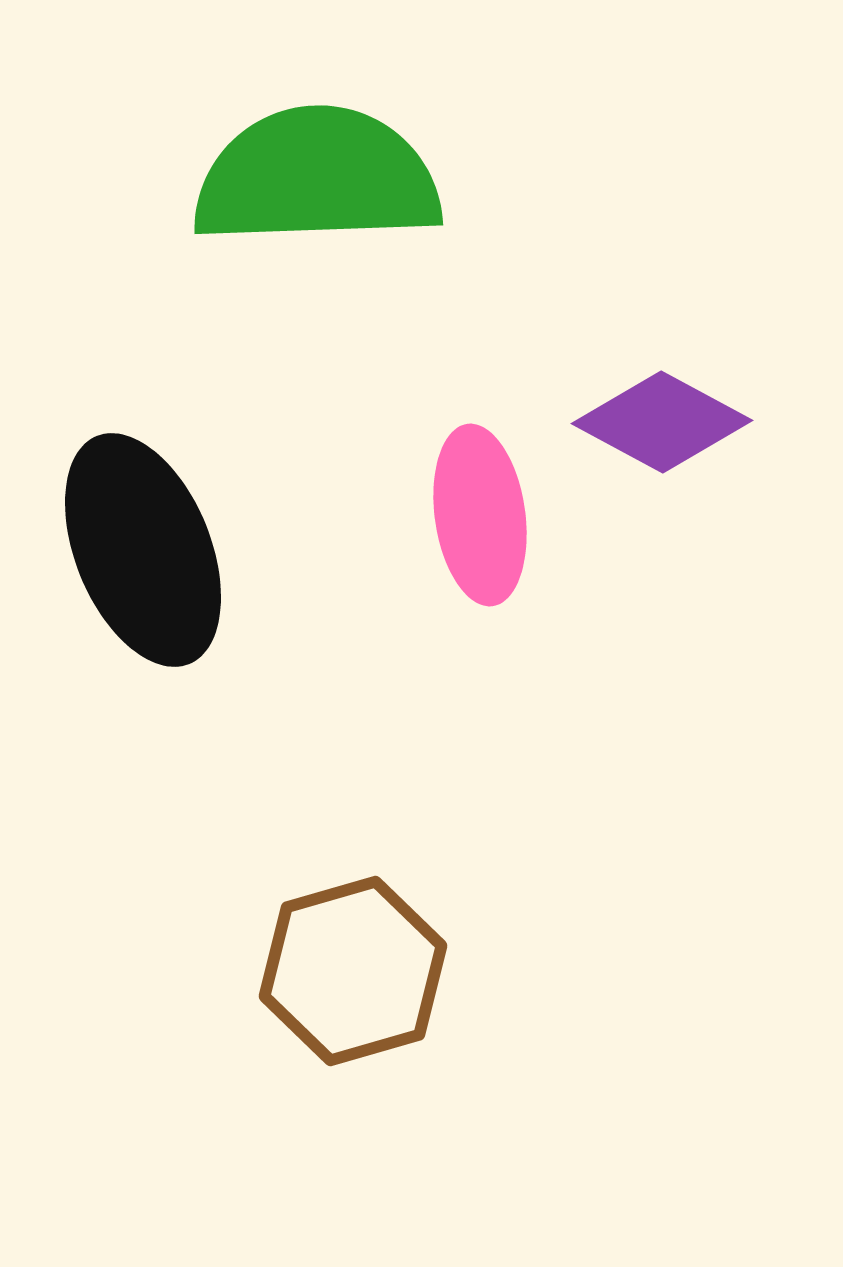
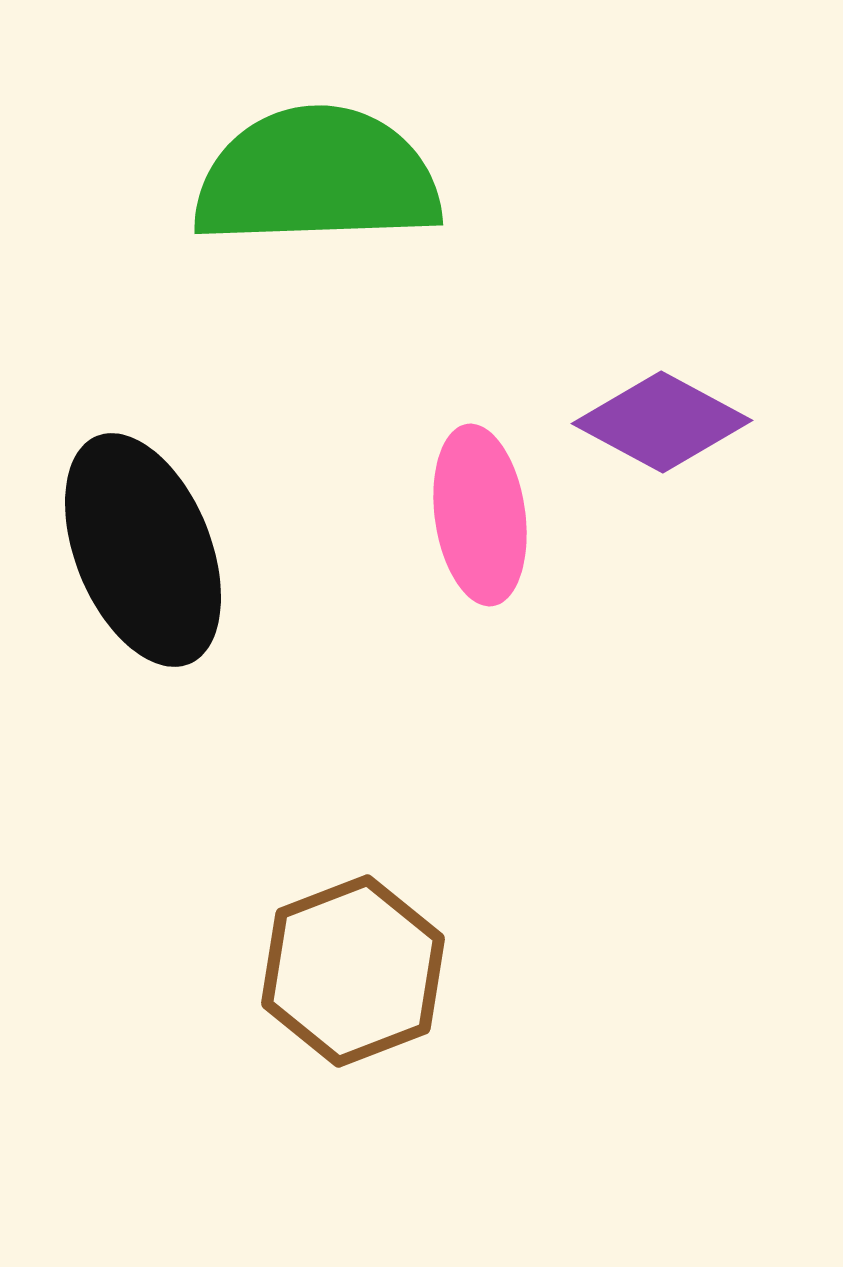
brown hexagon: rotated 5 degrees counterclockwise
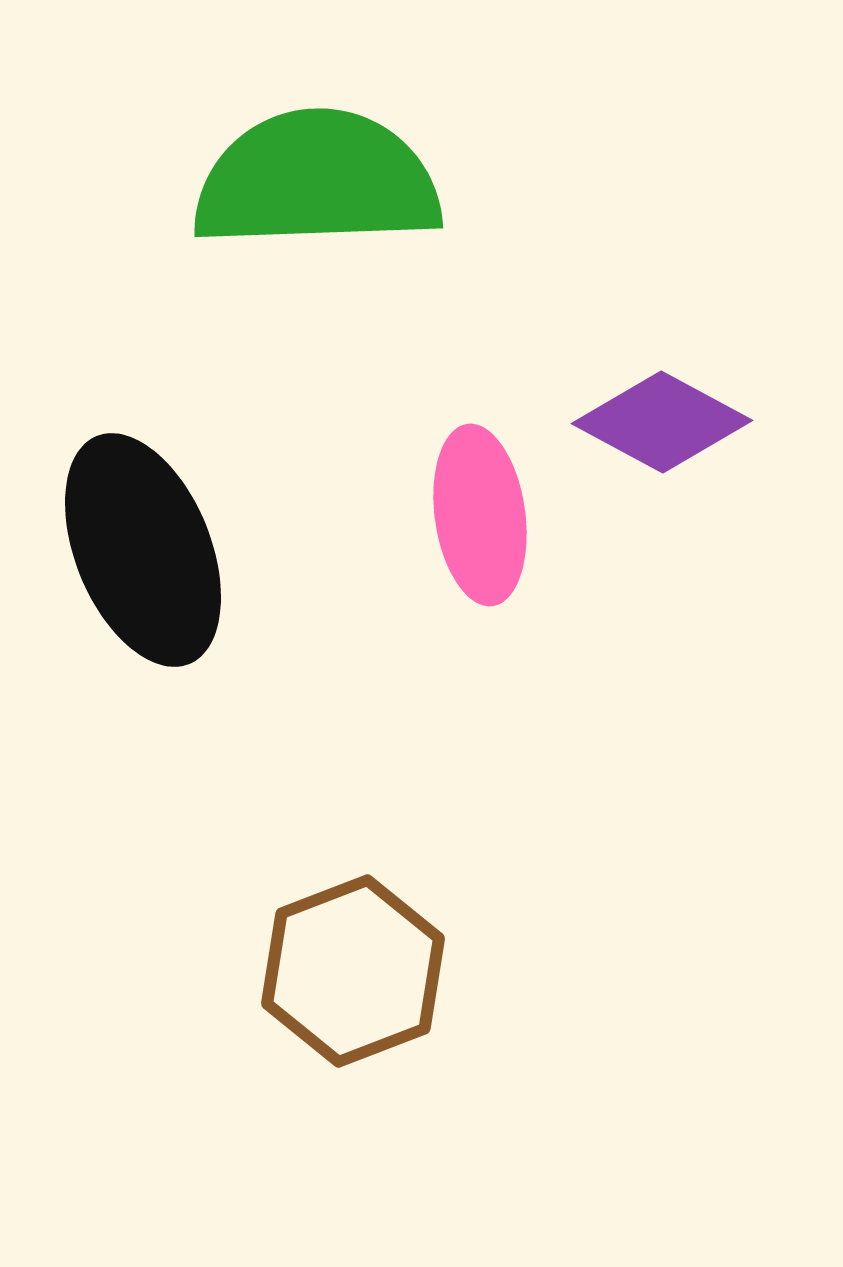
green semicircle: moved 3 px down
